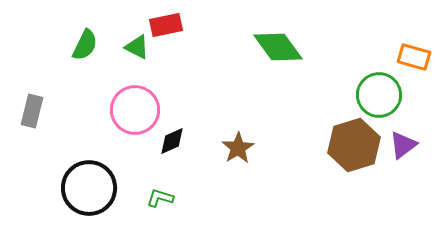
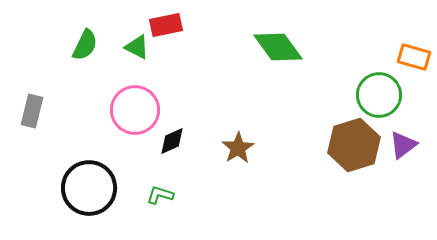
green L-shape: moved 3 px up
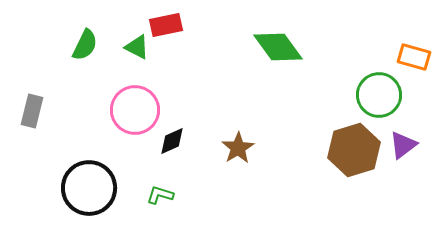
brown hexagon: moved 5 px down
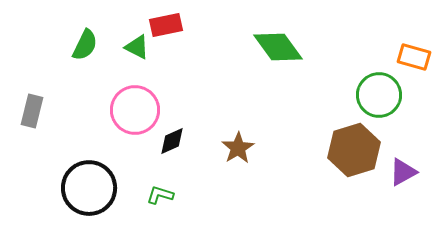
purple triangle: moved 27 px down; rotated 8 degrees clockwise
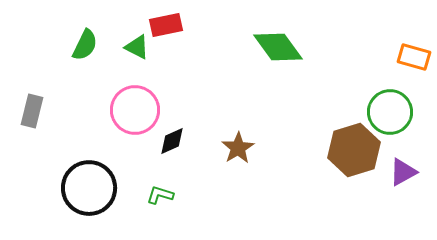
green circle: moved 11 px right, 17 px down
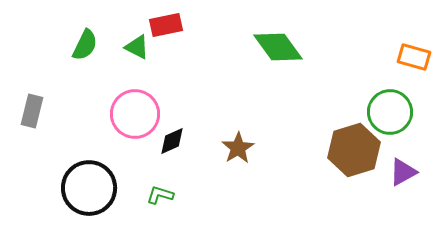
pink circle: moved 4 px down
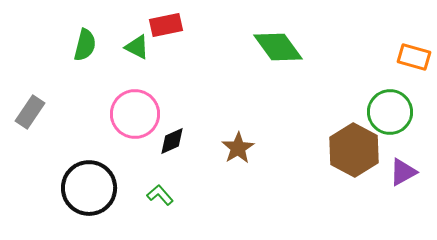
green semicircle: rotated 12 degrees counterclockwise
gray rectangle: moved 2 px left, 1 px down; rotated 20 degrees clockwise
brown hexagon: rotated 15 degrees counterclockwise
green L-shape: rotated 32 degrees clockwise
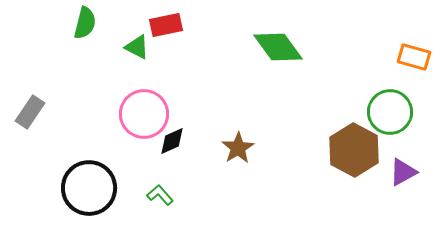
green semicircle: moved 22 px up
pink circle: moved 9 px right
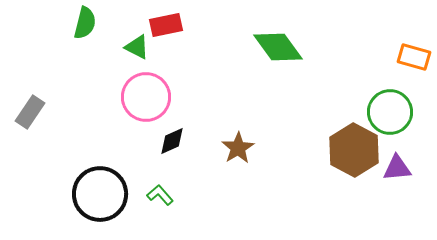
pink circle: moved 2 px right, 17 px up
purple triangle: moved 6 px left, 4 px up; rotated 24 degrees clockwise
black circle: moved 11 px right, 6 px down
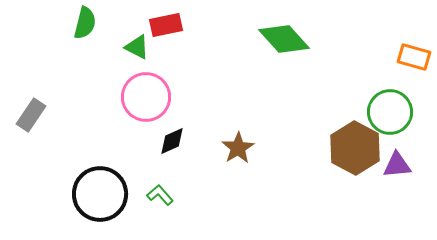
green diamond: moved 6 px right, 8 px up; rotated 6 degrees counterclockwise
gray rectangle: moved 1 px right, 3 px down
brown hexagon: moved 1 px right, 2 px up
purple triangle: moved 3 px up
